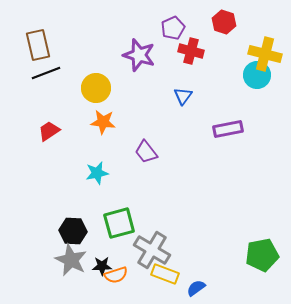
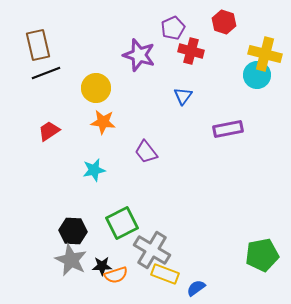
cyan star: moved 3 px left, 3 px up
green square: moved 3 px right; rotated 12 degrees counterclockwise
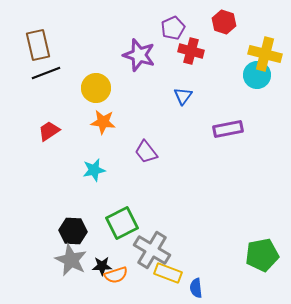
yellow rectangle: moved 3 px right, 1 px up
blue semicircle: rotated 60 degrees counterclockwise
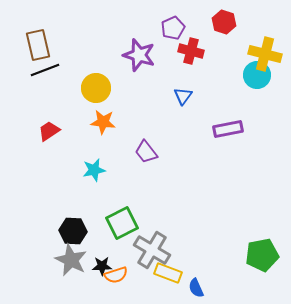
black line: moved 1 px left, 3 px up
blue semicircle: rotated 18 degrees counterclockwise
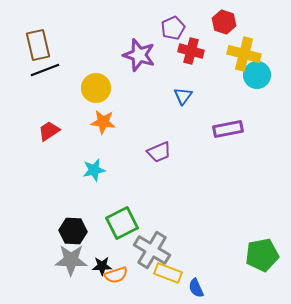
yellow cross: moved 21 px left
purple trapezoid: moved 13 px right; rotated 75 degrees counterclockwise
gray star: rotated 24 degrees counterclockwise
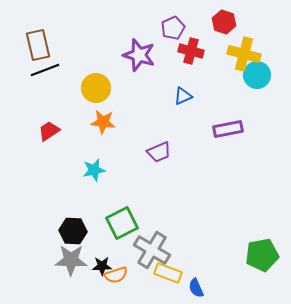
blue triangle: rotated 30 degrees clockwise
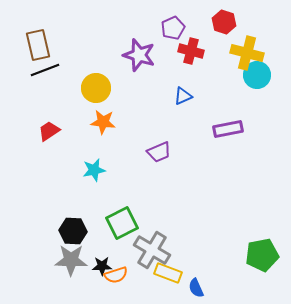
yellow cross: moved 3 px right, 1 px up
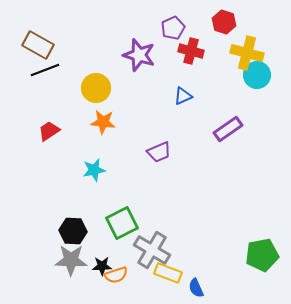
brown rectangle: rotated 48 degrees counterclockwise
purple rectangle: rotated 24 degrees counterclockwise
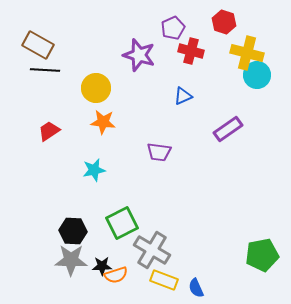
black line: rotated 24 degrees clockwise
purple trapezoid: rotated 30 degrees clockwise
yellow rectangle: moved 4 px left, 7 px down
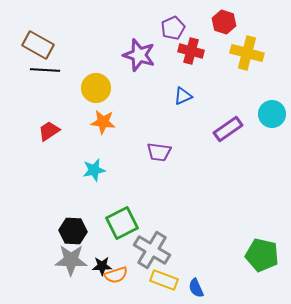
cyan circle: moved 15 px right, 39 px down
green pentagon: rotated 24 degrees clockwise
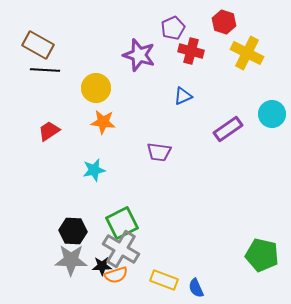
yellow cross: rotated 12 degrees clockwise
gray cross: moved 31 px left, 1 px up
